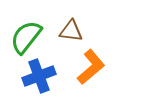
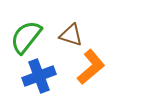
brown triangle: moved 4 px down; rotated 10 degrees clockwise
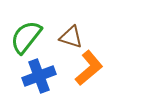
brown triangle: moved 2 px down
orange L-shape: moved 2 px left, 1 px down
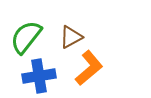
brown triangle: rotated 45 degrees counterclockwise
blue cross: rotated 12 degrees clockwise
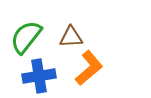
brown triangle: rotated 25 degrees clockwise
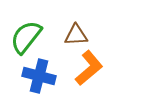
brown triangle: moved 5 px right, 2 px up
blue cross: rotated 24 degrees clockwise
